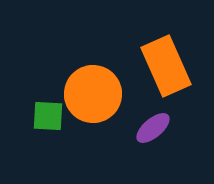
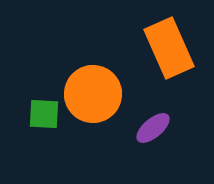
orange rectangle: moved 3 px right, 18 px up
green square: moved 4 px left, 2 px up
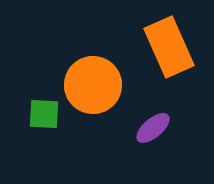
orange rectangle: moved 1 px up
orange circle: moved 9 px up
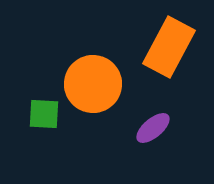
orange rectangle: rotated 52 degrees clockwise
orange circle: moved 1 px up
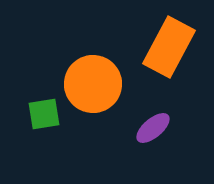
green square: rotated 12 degrees counterclockwise
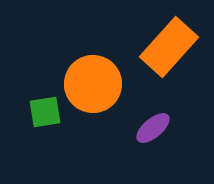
orange rectangle: rotated 14 degrees clockwise
green square: moved 1 px right, 2 px up
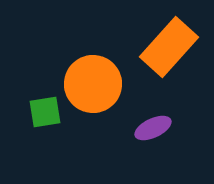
purple ellipse: rotated 15 degrees clockwise
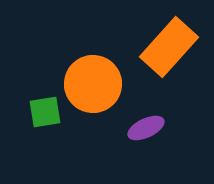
purple ellipse: moved 7 px left
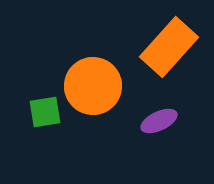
orange circle: moved 2 px down
purple ellipse: moved 13 px right, 7 px up
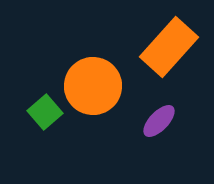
green square: rotated 32 degrees counterclockwise
purple ellipse: rotated 21 degrees counterclockwise
